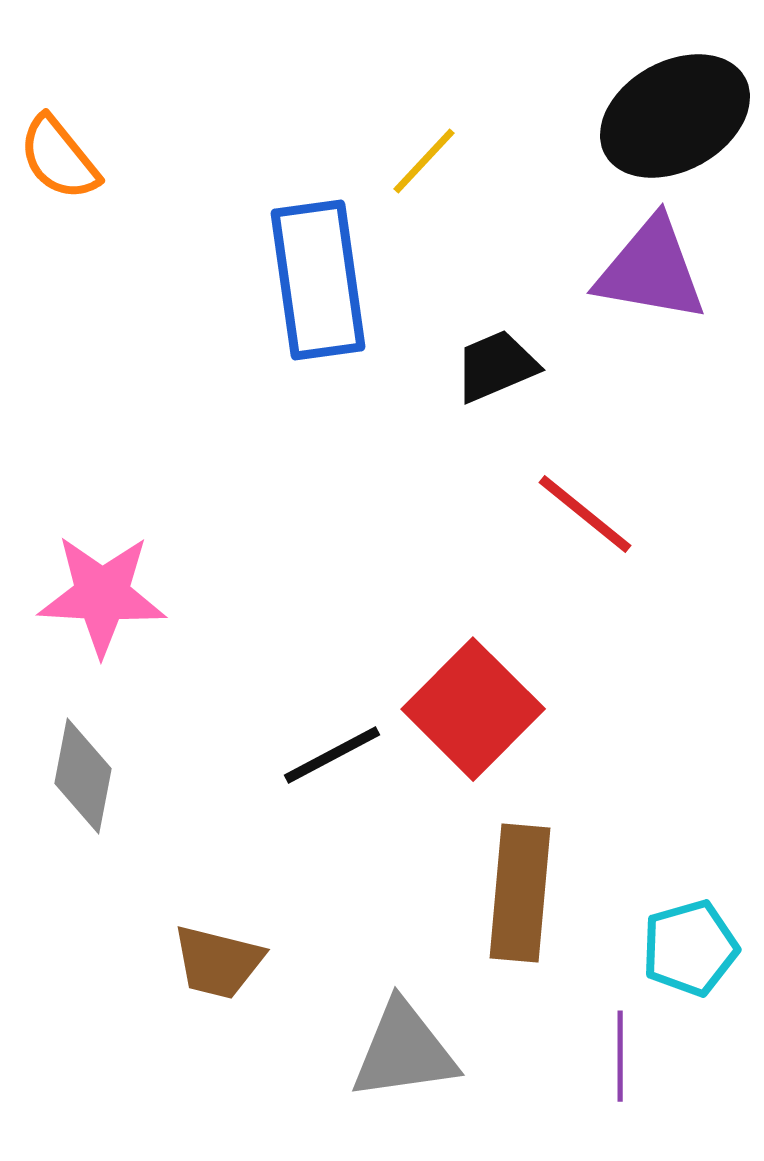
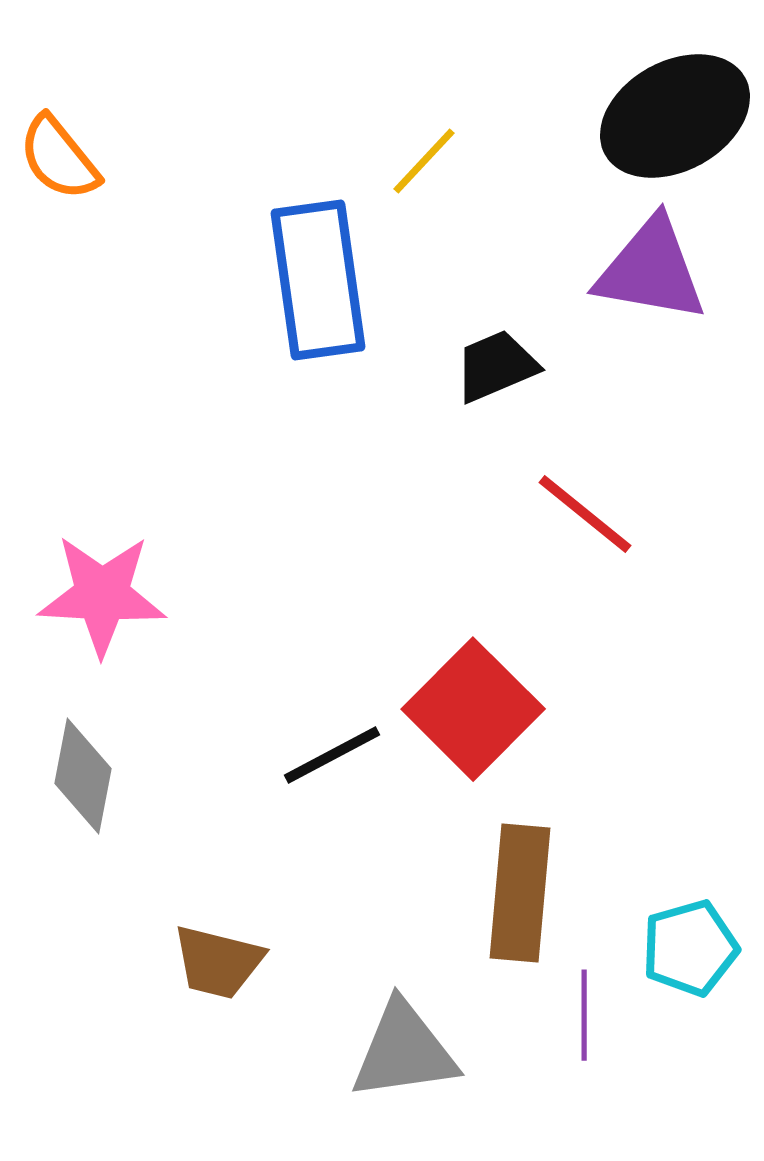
purple line: moved 36 px left, 41 px up
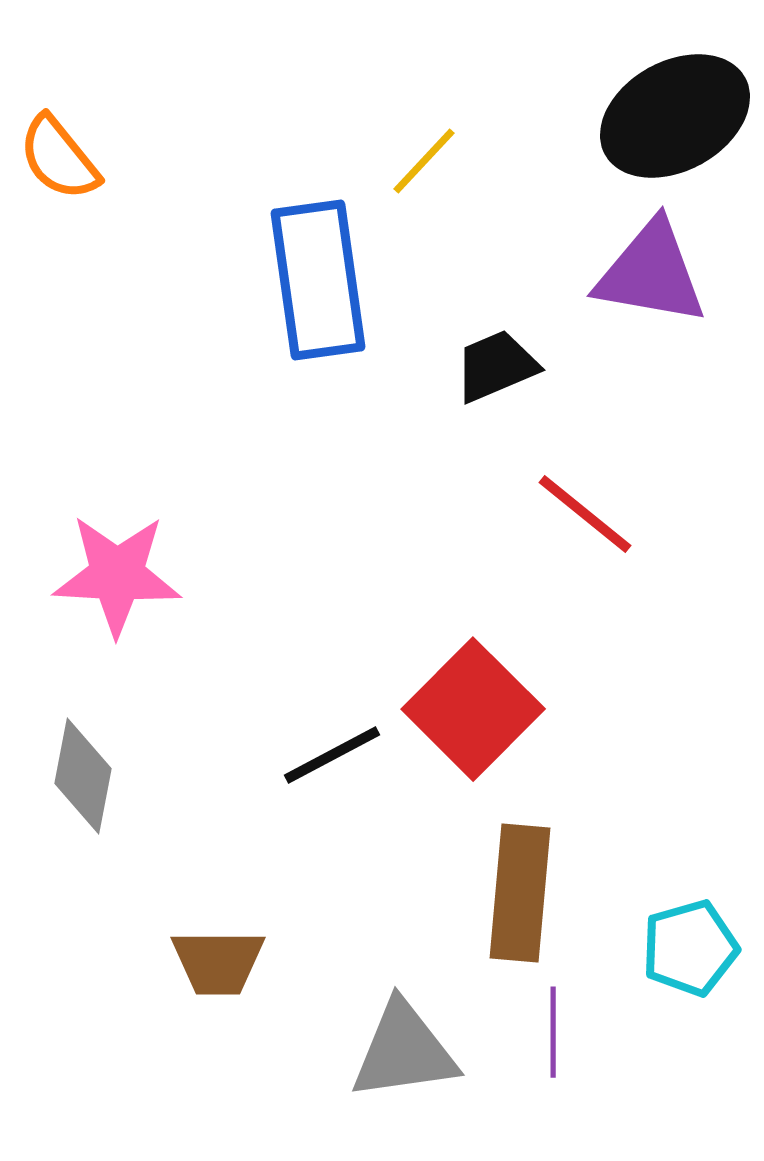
purple triangle: moved 3 px down
pink star: moved 15 px right, 20 px up
brown trapezoid: rotated 14 degrees counterclockwise
purple line: moved 31 px left, 17 px down
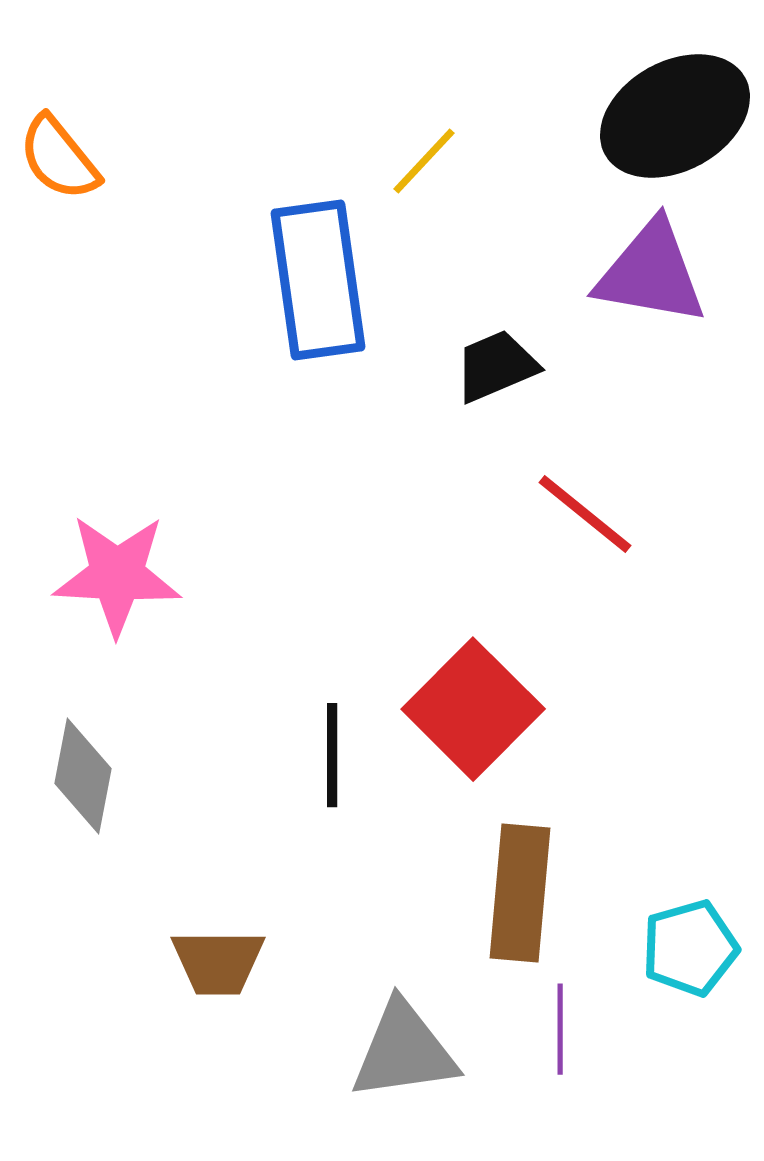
black line: rotated 62 degrees counterclockwise
purple line: moved 7 px right, 3 px up
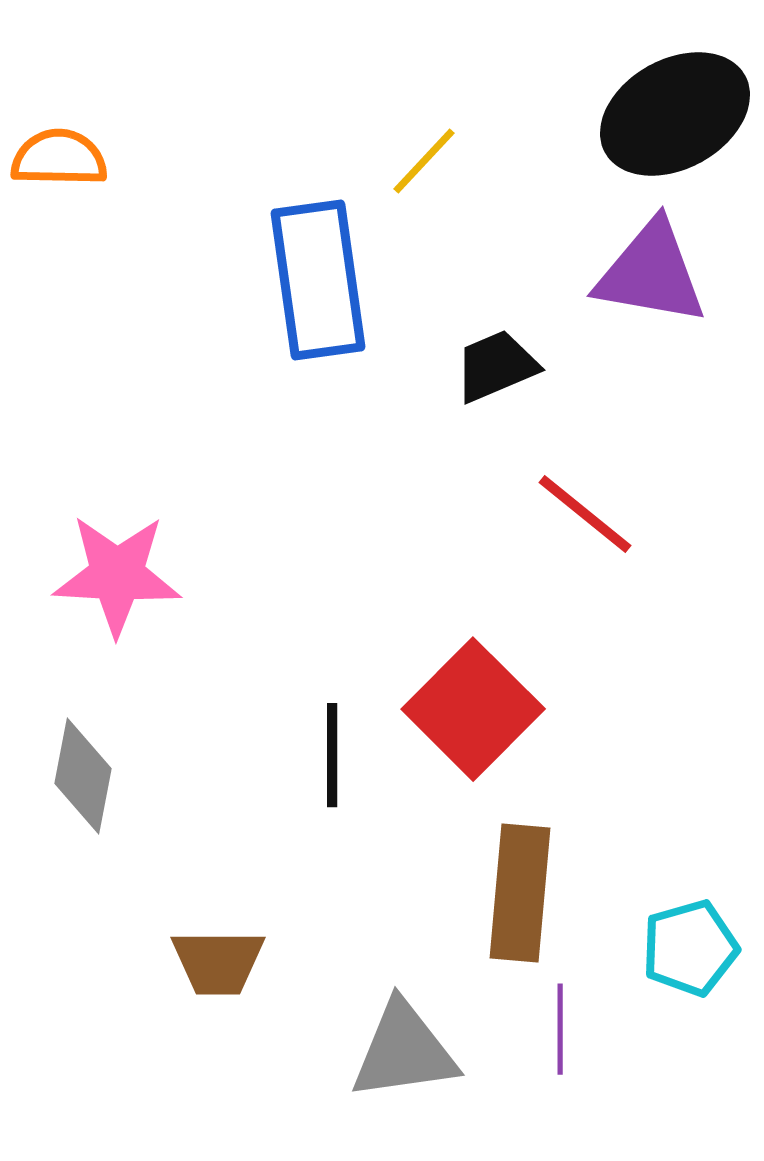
black ellipse: moved 2 px up
orange semicircle: rotated 130 degrees clockwise
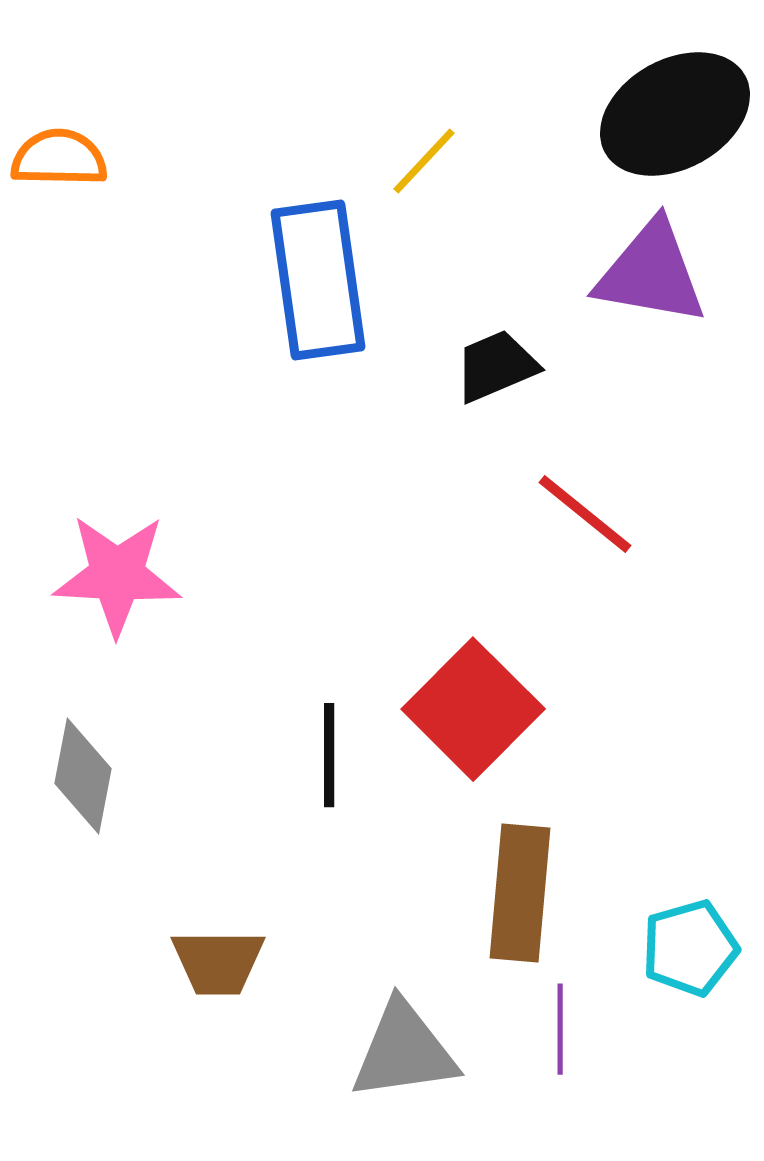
black line: moved 3 px left
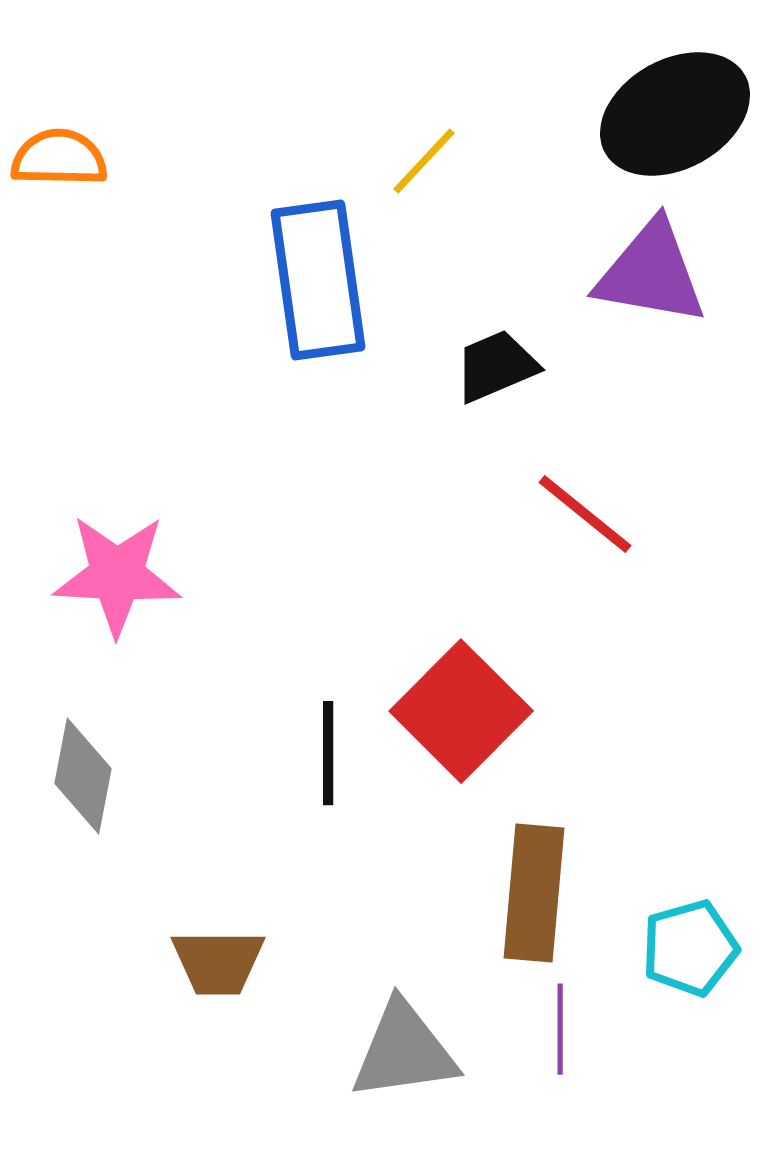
red square: moved 12 px left, 2 px down
black line: moved 1 px left, 2 px up
brown rectangle: moved 14 px right
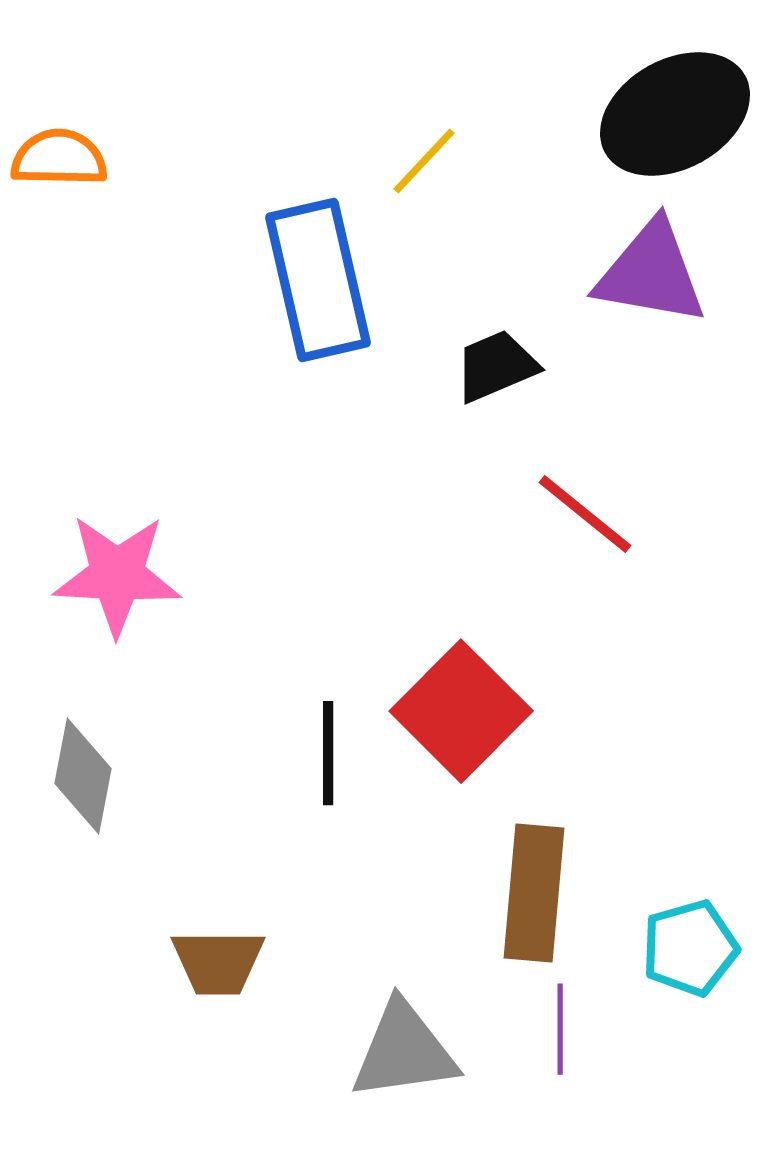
blue rectangle: rotated 5 degrees counterclockwise
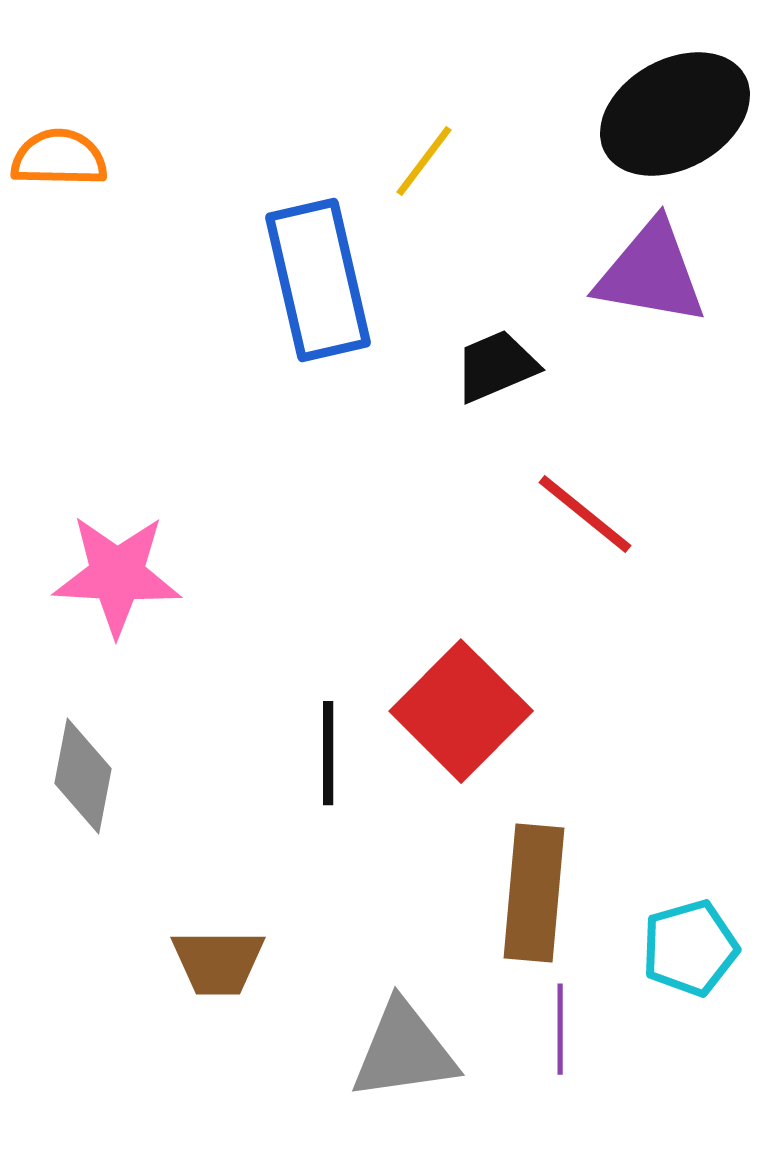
yellow line: rotated 6 degrees counterclockwise
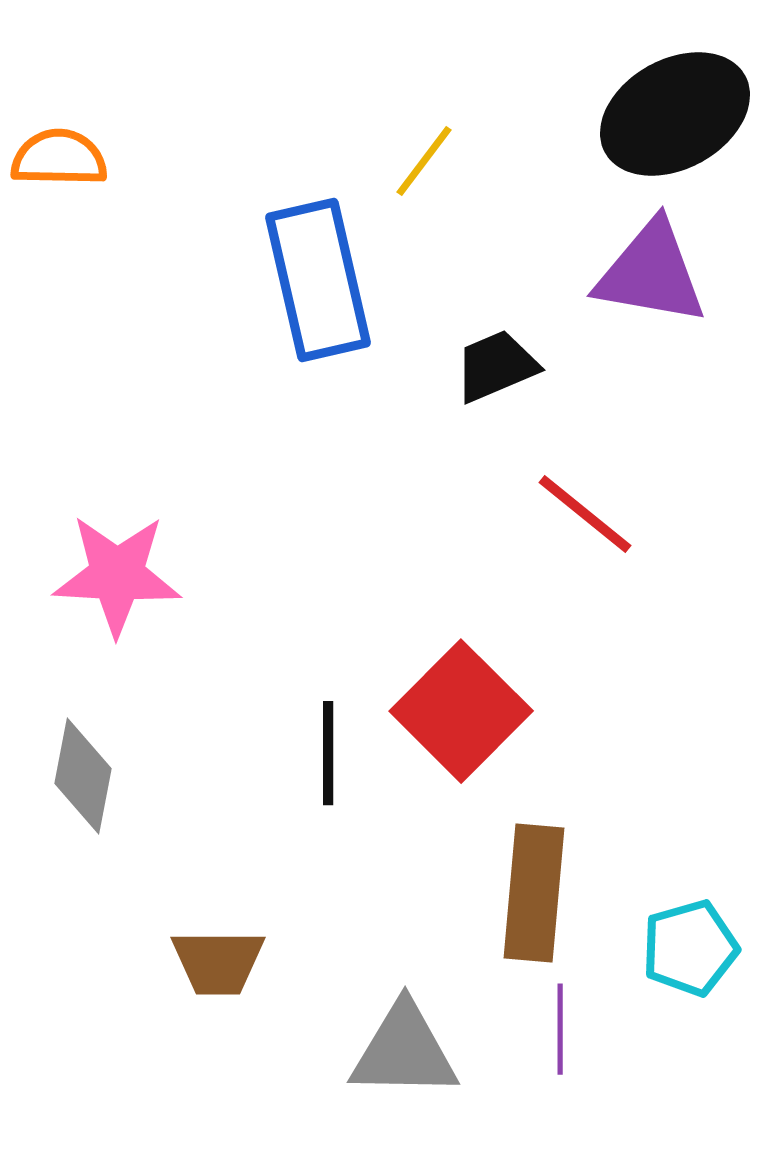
gray triangle: rotated 9 degrees clockwise
